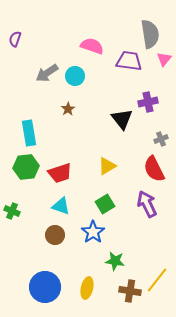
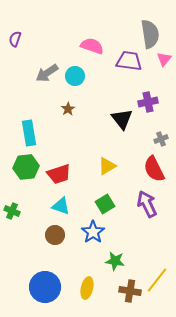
red trapezoid: moved 1 px left, 1 px down
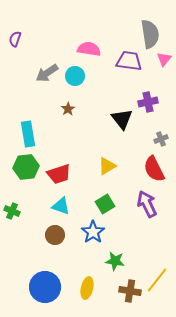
pink semicircle: moved 3 px left, 3 px down; rotated 10 degrees counterclockwise
cyan rectangle: moved 1 px left, 1 px down
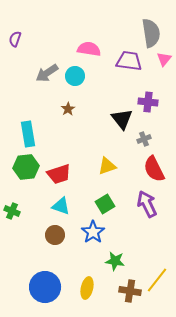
gray semicircle: moved 1 px right, 1 px up
purple cross: rotated 18 degrees clockwise
gray cross: moved 17 px left
yellow triangle: rotated 12 degrees clockwise
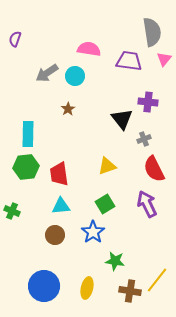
gray semicircle: moved 1 px right, 1 px up
cyan rectangle: rotated 10 degrees clockwise
red trapezoid: rotated 100 degrees clockwise
cyan triangle: rotated 24 degrees counterclockwise
blue circle: moved 1 px left, 1 px up
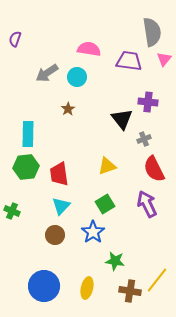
cyan circle: moved 2 px right, 1 px down
cyan triangle: rotated 42 degrees counterclockwise
